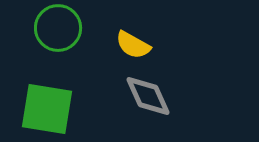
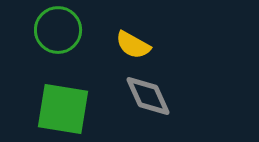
green circle: moved 2 px down
green square: moved 16 px right
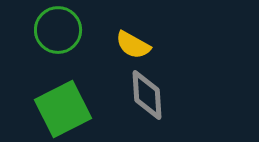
gray diamond: moved 1 px left, 1 px up; rotated 21 degrees clockwise
green square: rotated 36 degrees counterclockwise
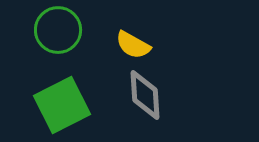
gray diamond: moved 2 px left
green square: moved 1 px left, 4 px up
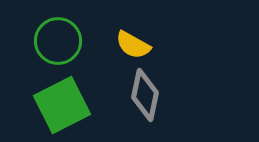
green circle: moved 11 px down
gray diamond: rotated 15 degrees clockwise
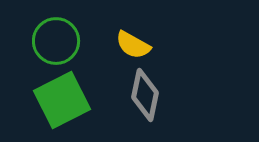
green circle: moved 2 px left
green square: moved 5 px up
